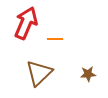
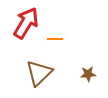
red arrow: rotated 8 degrees clockwise
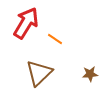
orange line: rotated 35 degrees clockwise
brown star: moved 2 px right
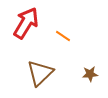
orange line: moved 8 px right, 3 px up
brown triangle: moved 1 px right
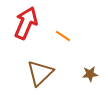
red arrow: rotated 8 degrees counterclockwise
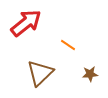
red arrow: rotated 28 degrees clockwise
orange line: moved 5 px right, 9 px down
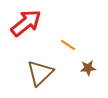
brown star: moved 2 px left, 6 px up
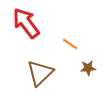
red arrow: rotated 88 degrees counterclockwise
orange line: moved 2 px right, 1 px up
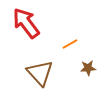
orange line: rotated 63 degrees counterclockwise
brown triangle: rotated 28 degrees counterclockwise
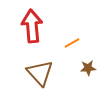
red arrow: moved 6 px right, 3 px down; rotated 32 degrees clockwise
orange line: moved 2 px right, 1 px up
